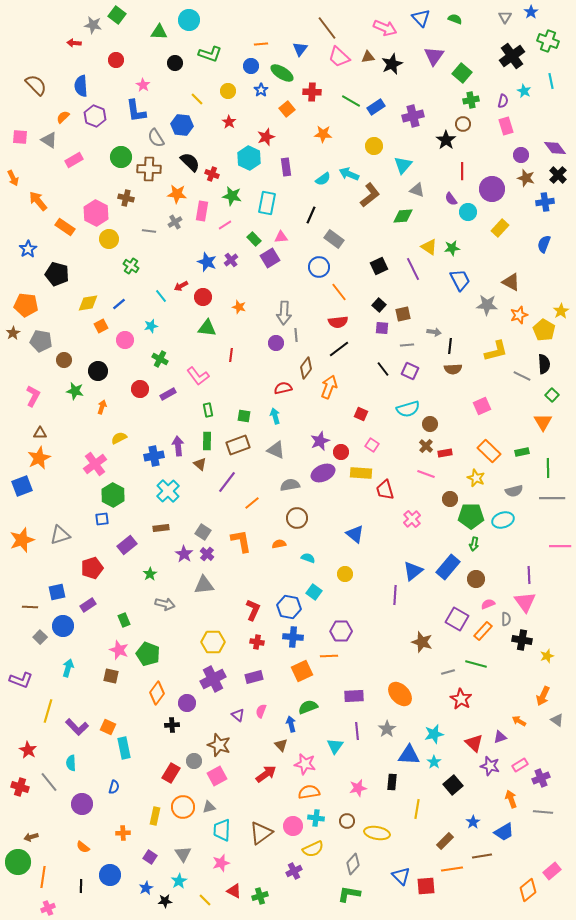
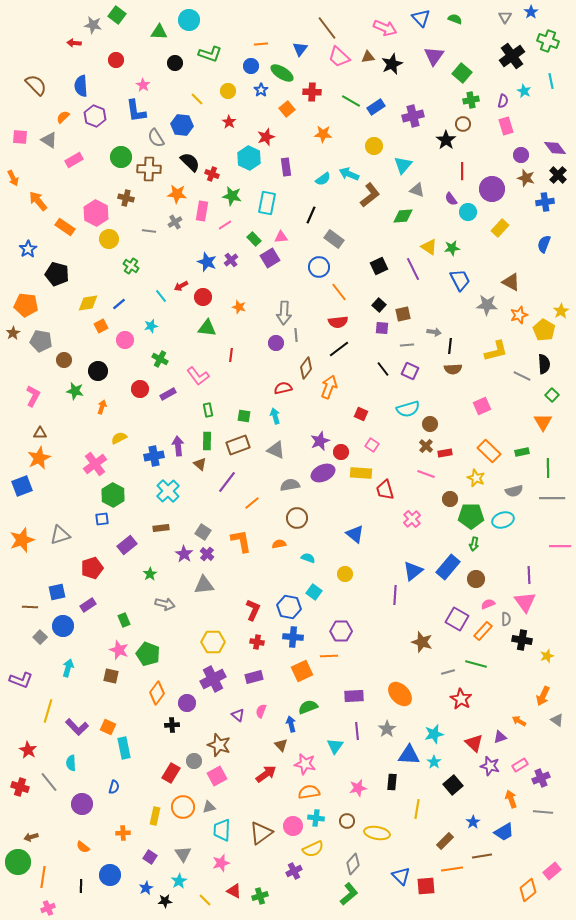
green L-shape at (349, 894): rotated 130 degrees clockwise
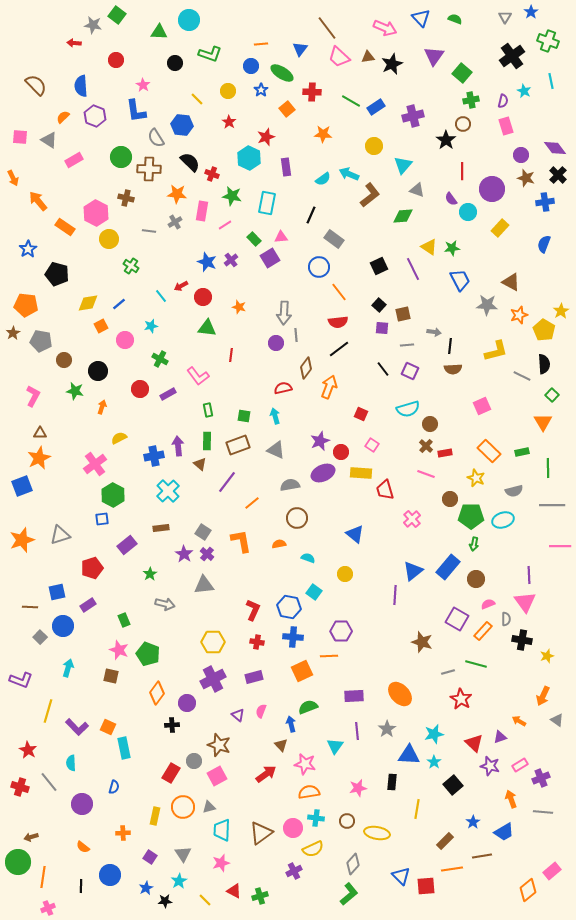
gray line at (552, 498): moved 7 px down
pink circle at (293, 826): moved 2 px down
